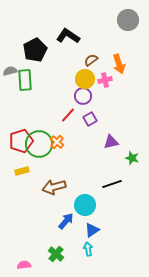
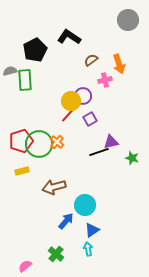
black L-shape: moved 1 px right, 1 px down
yellow circle: moved 14 px left, 22 px down
black line: moved 13 px left, 32 px up
pink semicircle: moved 1 px right, 1 px down; rotated 32 degrees counterclockwise
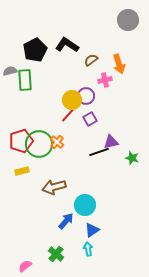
black L-shape: moved 2 px left, 8 px down
purple circle: moved 3 px right
yellow circle: moved 1 px right, 1 px up
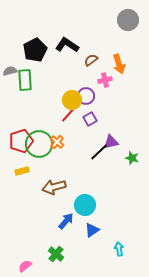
black line: rotated 24 degrees counterclockwise
cyan arrow: moved 31 px right
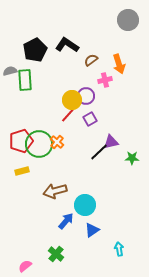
green star: rotated 16 degrees counterclockwise
brown arrow: moved 1 px right, 4 px down
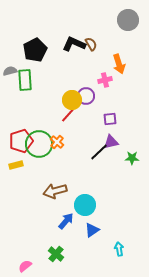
black L-shape: moved 7 px right, 1 px up; rotated 10 degrees counterclockwise
brown semicircle: moved 16 px up; rotated 96 degrees clockwise
purple square: moved 20 px right; rotated 24 degrees clockwise
yellow rectangle: moved 6 px left, 6 px up
